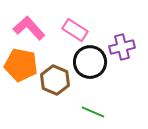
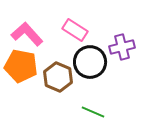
pink L-shape: moved 2 px left, 6 px down
orange pentagon: moved 1 px down
brown hexagon: moved 3 px right, 3 px up
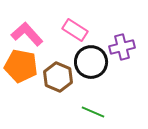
black circle: moved 1 px right
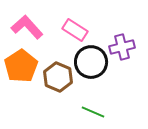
pink L-shape: moved 7 px up
orange pentagon: rotated 28 degrees clockwise
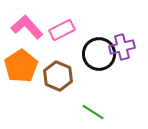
pink rectangle: moved 13 px left; rotated 60 degrees counterclockwise
black circle: moved 8 px right, 8 px up
brown hexagon: moved 1 px up
green line: rotated 10 degrees clockwise
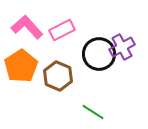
purple cross: rotated 15 degrees counterclockwise
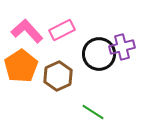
pink L-shape: moved 4 px down
purple cross: rotated 15 degrees clockwise
brown hexagon: rotated 12 degrees clockwise
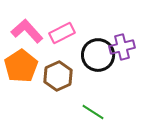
pink rectangle: moved 3 px down
black circle: moved 1 px left, 1 px down
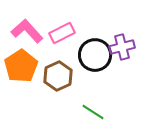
black circle: moved 3 px left
